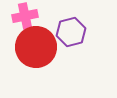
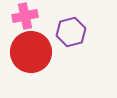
red circle: moved 5 px left, 5 px down
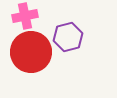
purple hexagon: moved 3 px left, 5 px down
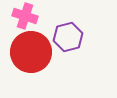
pink cross: rotated 30 degrees clockwise
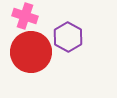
purple hexagon: rotated 16 degrees counterclockwise
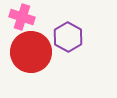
pink cross: moved 3 px left, 1 px down
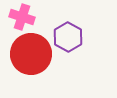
red circle: moved 2 px down
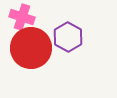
red circle: moved 6 px up
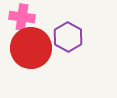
pink cross: rotated 10 degrees counterclockwise
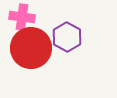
purple hexagon: moved 1 px left
